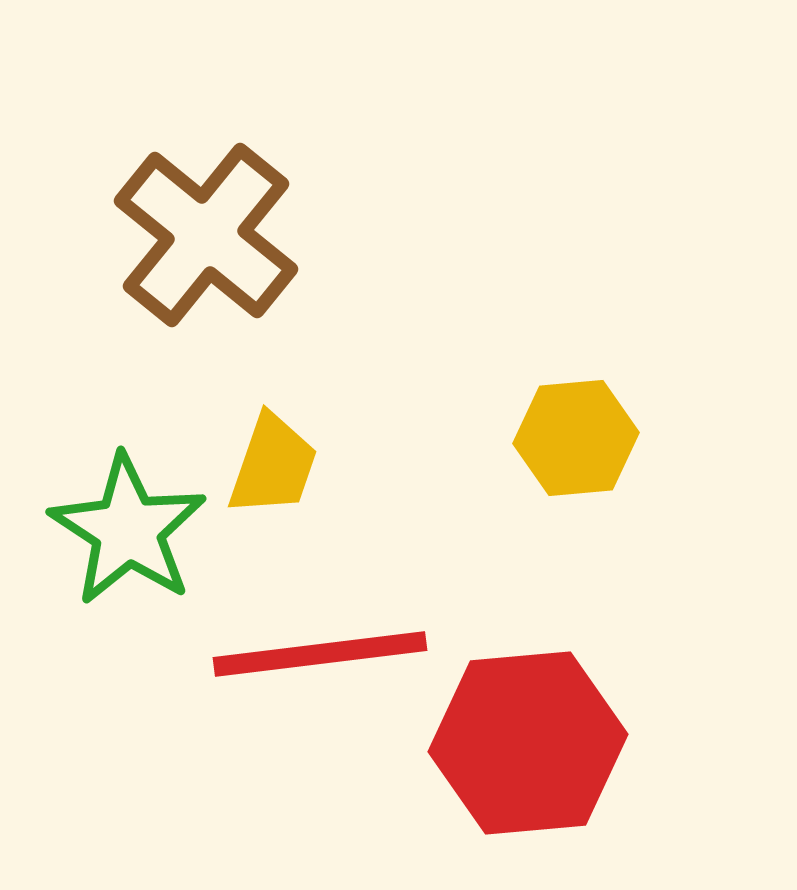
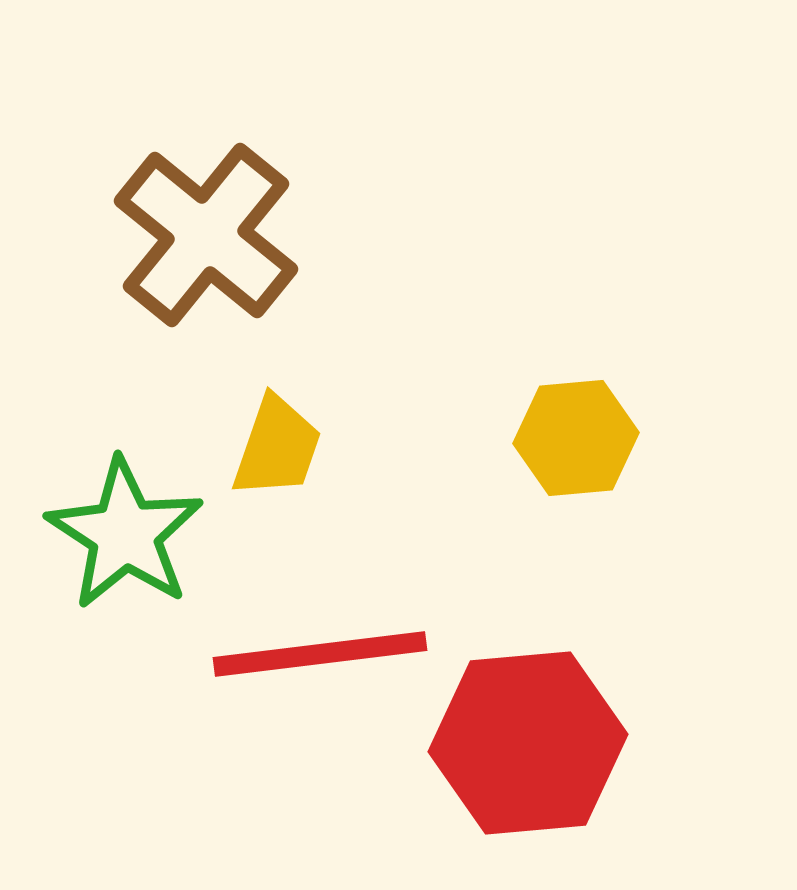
yellow trapezoid: moved 4 px right, 18 px up
green star: moved 3 px left, 4 px down
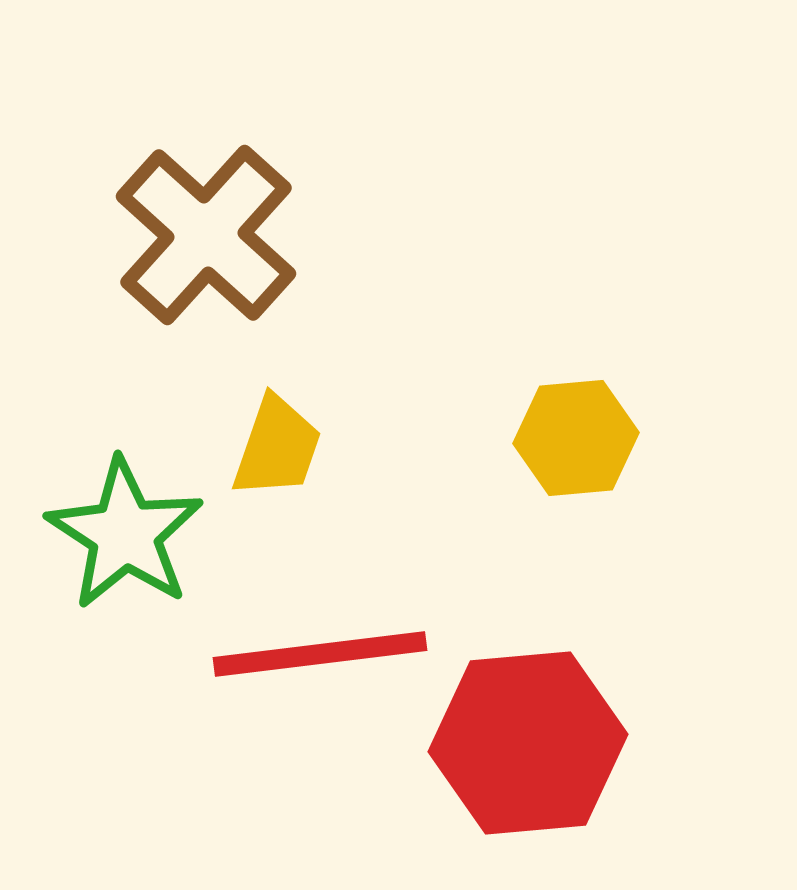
brown cross: rotated 3 degrees clockwise
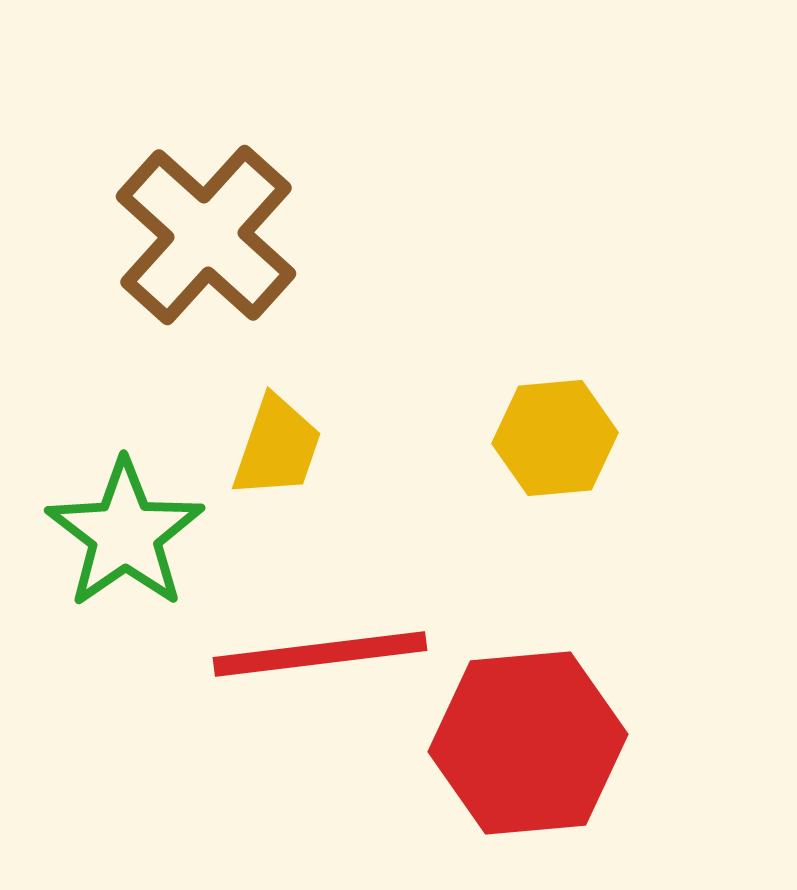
yellow hexagon: moved 21 px left
green star: rotated 4 degrees clockwise
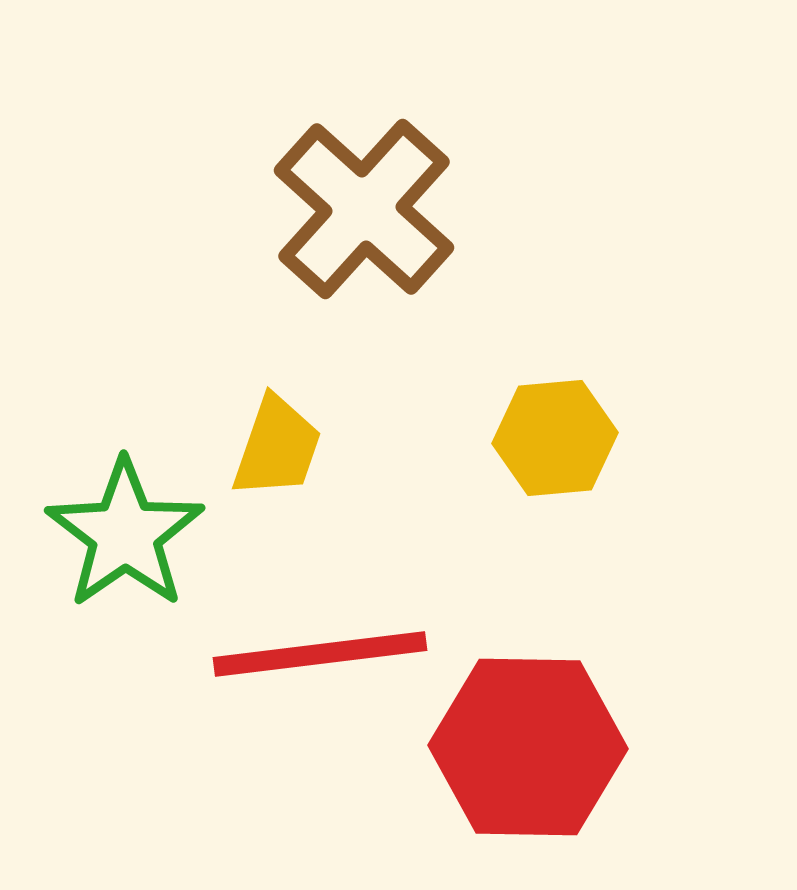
brown cross: moved 158 px right, 26 px up
red hexagon: moved 4 px down; rotated 6 degrees clockwise
